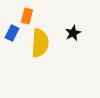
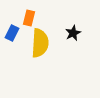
orange rectangle: moved 2 px right, 2 px down
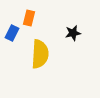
black star: rotated 14 degrees clockwise
yellow semicircle: moved 11 px down
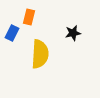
orange rectangle: moved 1 px up
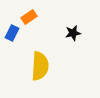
orange rectangle: rotated 42 degrees clockwise
yellow semicircle: moved 12 px down
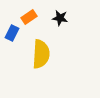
black star: moved 13 px left, 15 px up; rotated 21 degrees clockwise
yellow semicircle: moved 1 px right, 12 px up
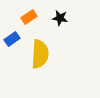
blue rectangle: moved 6 px down; rotated 28 degrees clockwise
yellow semicircle: moved 1 px left
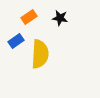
blue rectangle: moved 4 px right, 2 px down
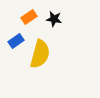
black star: moved 6 px left, 1 px down
yellow semicircle: rotated 12 degrees clockwise
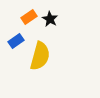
black star: moved 4 px left; rotated 21 degrees clockwise
yellow semicircle: moved 2 px down
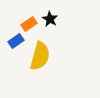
orange rectangle: moved 7 px down
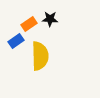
black star: rotated 28 degrees counterclockwise
yellow semicircle: rotated 16 degrees counterclockwise
